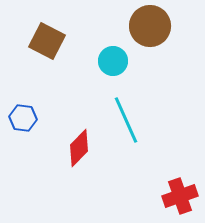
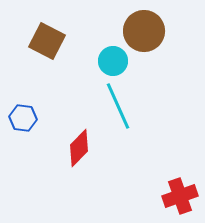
brown circle: moved 6 px left, 5 px down
cyan line: moved 8 px left, 14 px up
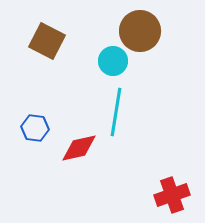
brown circle: moved 4 px left
cyan line: moved 2 px left, 6 px down; rotated 33 degrees clockwise
blue hexagon: moved 12 px right, 10 px down
red diamond: rotated 33 degrees clockwise
red cross: moved 8 px left, 1 px up
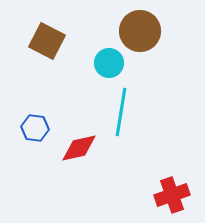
cyan circle: moved 4 px left, 2 px down
cyan line: moved 5 px right
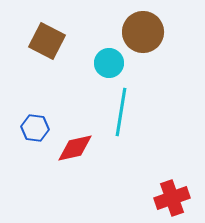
brown circle: moved 3 px right, 1 px down
red diamond: moved 4 px left
red cross: moved 3 px down
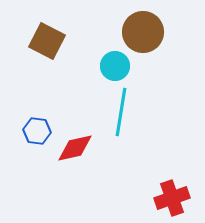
cyan circle: moved 6 px right, 3 px down
blue hexagon: moved 2 px right, 3 px down
